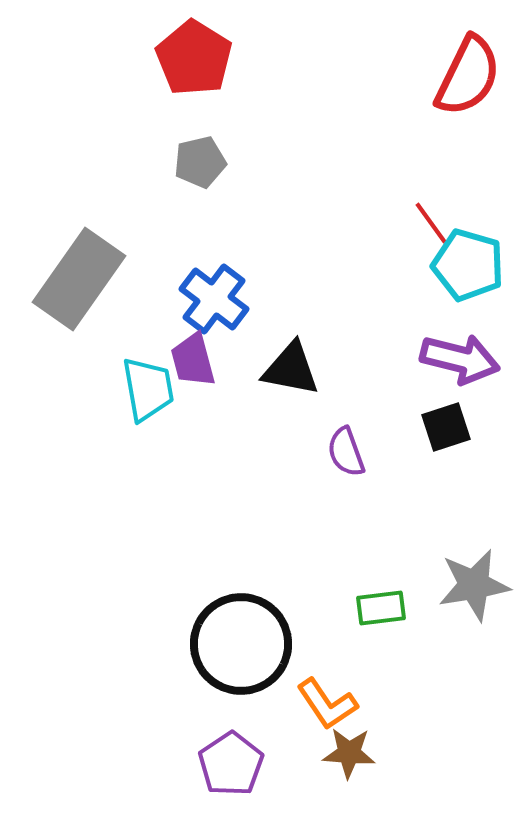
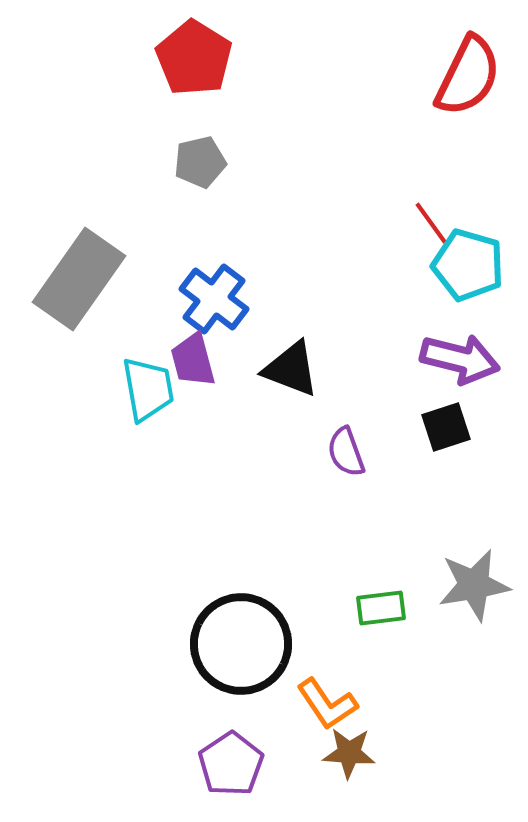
black triangle: rotated 10 degrees clockwise
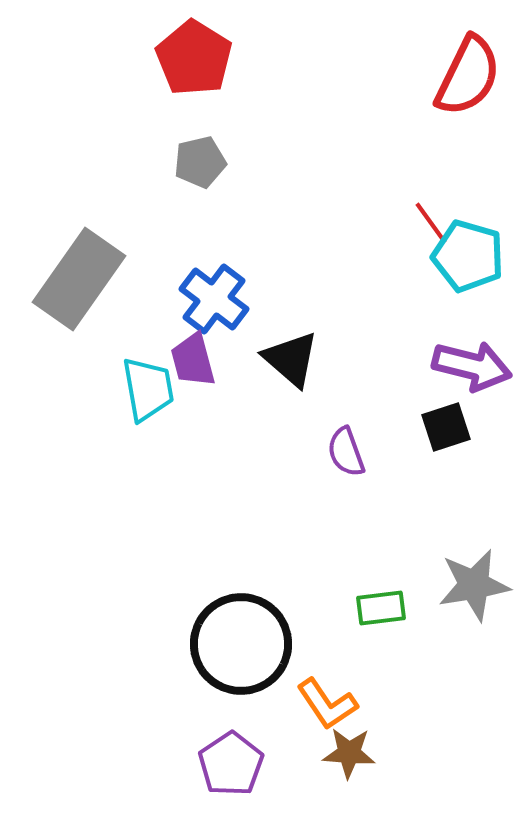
cyan pentagon: moved 9 px up
purple arrow: moved 12 px right, 7 px down
black triangle: moved 10 px up; rotated 20 degrees clockwise
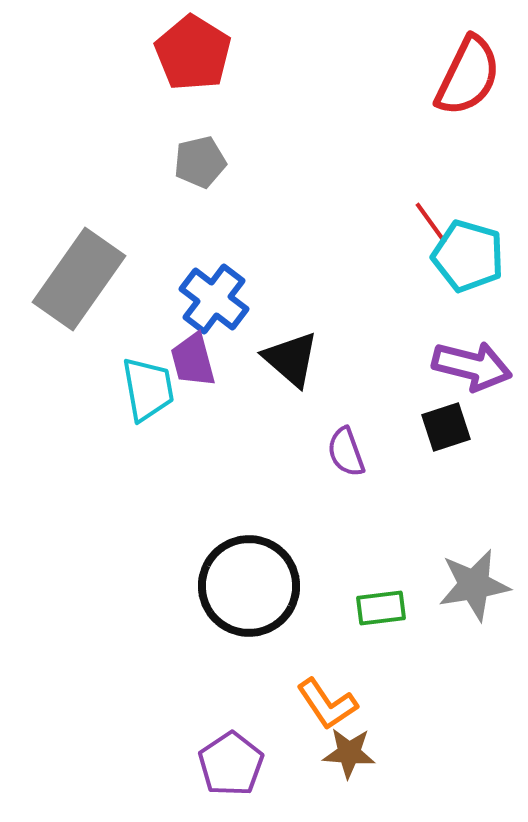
red pentagon: moved 1 px left, 5 px up
black circle: moved 8 px right, 58 px up
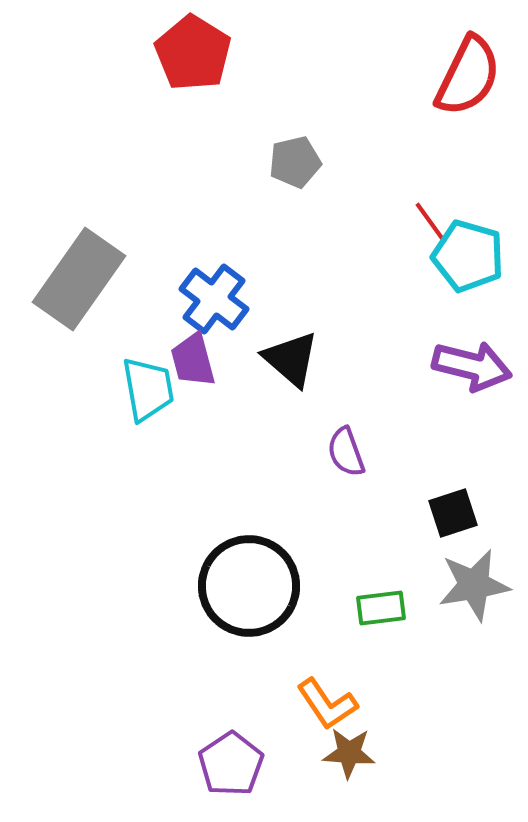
gray pentagon: moved 95 px right
black square: moved 7 px right, 86 px down
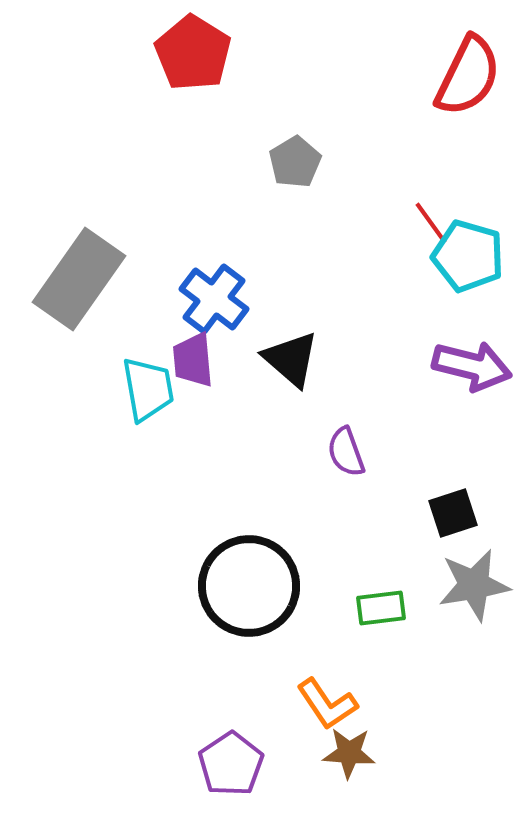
gray pentagon: rotated 18 degrees counterclockwise
purple trapezoid: rotated 10 degrees clockwise
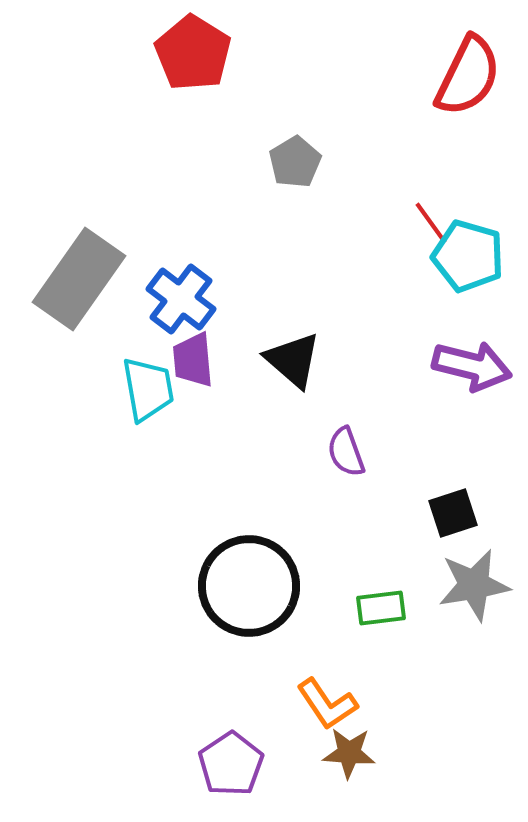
blue cross: moved 33 px left
black triangle: moved 2 px right, 1 px down
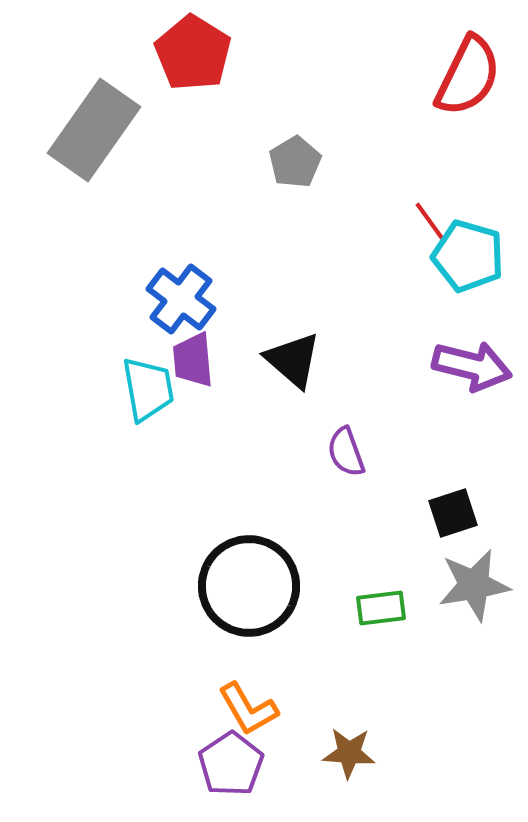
gray rectangle: moved 15 px right, 149 px up
orange L-shape: moved 79 px left, 5 px down; rotated 4 degrees clockwise
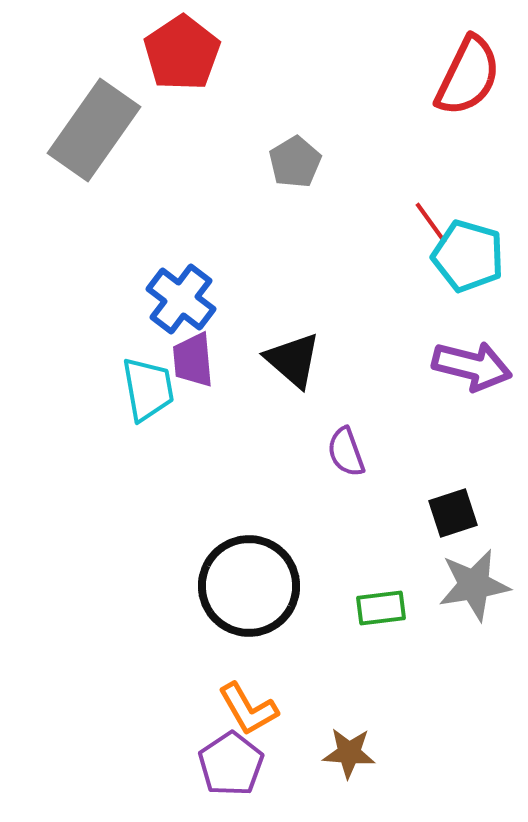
red pentagon: moved 11 px left; rotated 6 degrees clockwise
